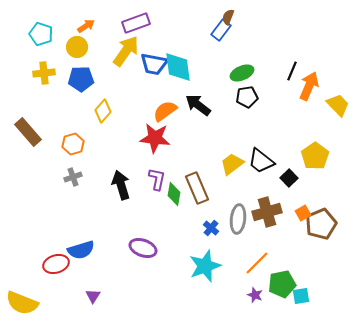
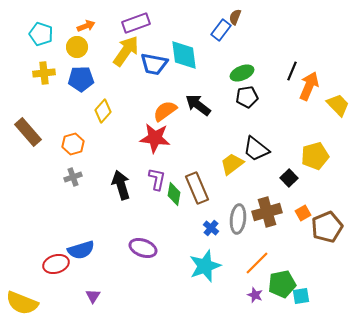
brown semicircle at (228, 17): moved 7 px right
orange arrow at (86, 26): rotated 12 degrees clockwise
cyan diamond at (178, 67): moved 6 px right, 12 px up
yellow pentagon at (315, 156): rotated 20 degrees clockwise
black trapezoid at (261, 161): moved 5 px left, 12 px up
brown pentagon at (321, 224): moved 6 px right, 3 px down
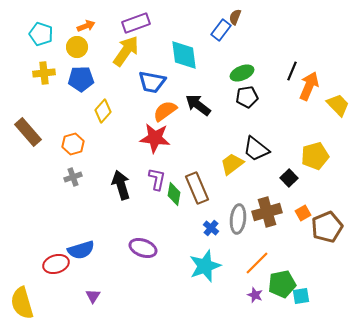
blue trapezoid at (154, 64): moved 2 px left, 18 px down
yellow semicircle at (22, 303): rotated 52 degrees clockwise
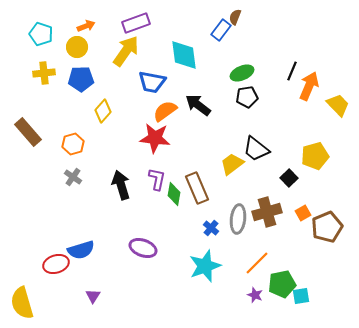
gray cross at (73, 177): rotated 36 degrees counterclockwise
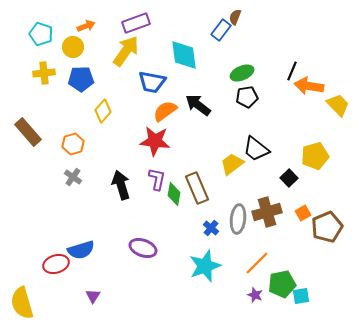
yellow circle at (77, 47): moved 4 px left
orange arrow at (309, 86): rotated 104 degrees counterclockwise
red star at (155, 138): moved 3 px down
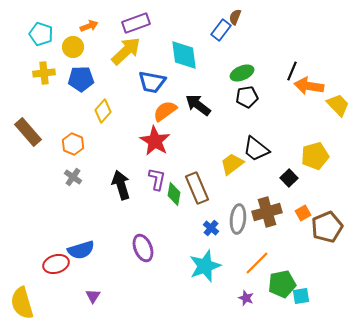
orange arrow at (86, 26): moved 3 px right
yellow arrow at (126, 51): rotated 12 degrees clockwise
red star at (155, 141): rotated 24 degrees clockwise
orange hexagon at (73, 144): rotated 20 degrees counterclockwise
purple ellipse at (143, 248): rotated 48 degrees clockwise
purple star at (255, 295): moved 9 px left, 3 px down
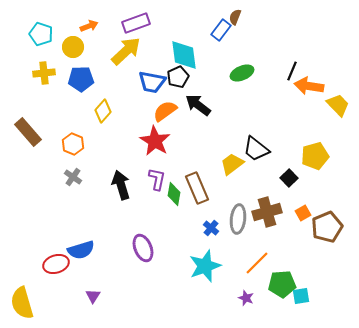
black pentagon at (247, 97): moved 69 px left, 20 px up; rotated 15 degrees counterclockwise
green pentagon at (282, 284): rotated 8 degrees clockwise
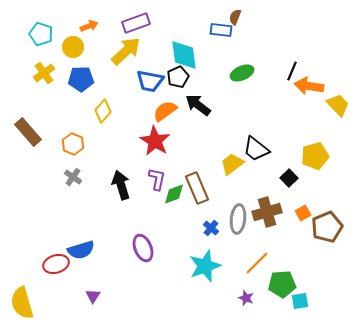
blue rectangle at (221, 30): rotated 60 degrees clockwise
yellow cross at (44, 73): rotated 30 degrees counterclockwise
blue trapezoid at (152, 82): moved 2 px left, 1 px up
green diamond at (174, 194): rotated 60 degrees clockwise
cyan square at (301, 296): moved 1 px left, 5 px down
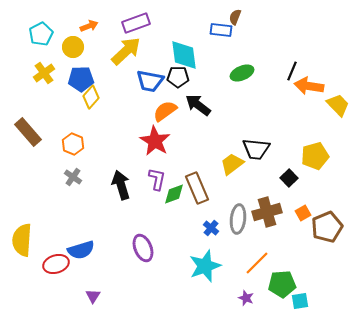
cyan pentagon at (41, 34): rotated 25 degrees clockwise
black pentagon at (178, 77): rotated 25 degrees clockwise
yellow diamond at (103, 111): moved 12 px left, 14 px up
black trapezoid at (256, 149): rotated 32 degrees counterclockwise
yellow semicircle at (22, 303): moved 63 px up; rotated 20 degrees clockwise
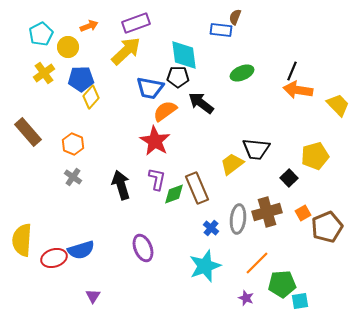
yellow circle at (73, 47): moved 5 px left
blue trapezoid at (150, 81): moved 7 px down
orange arrow at (309, 86): moved 11 px left, 4 px down
black arrow at (198, 105): moved 3 px right, 2 px up
red ellipse at (56, 264): moved 2 px left, 6 px up
